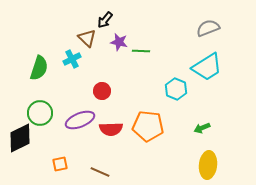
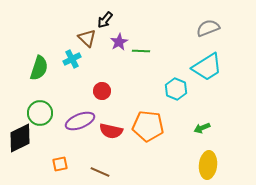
purple star: rotated 30 degrees clockwise
purple ellipse: moved 1 px down
red semicircle: moved 2 px down; rotated 15 degrees clockwise
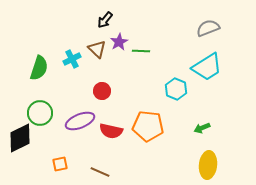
brown triangle: moved 10 px right, 11 px down
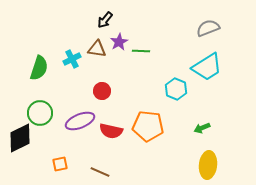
brown triangle: rotated 36 degrees counterclockwise
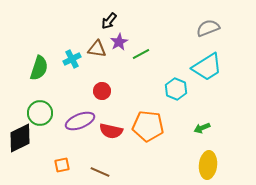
black arrow: moved 4 px right, 1 px down
green line: moved 3 px down; rotated 30 degrees counterclockwise
orange square: moved 2 px right, 1 px down
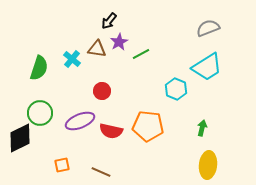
cyan cross: rotated 24 degrees counterclockwise
green arrow: rotated 126 degrees clockwise
brown line: moved 1 px right
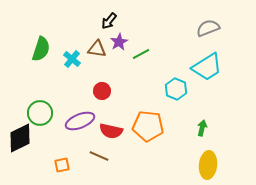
green semicircle: moved 2 px right, 19 px up
brown line: moved 2 px left, 16 px up
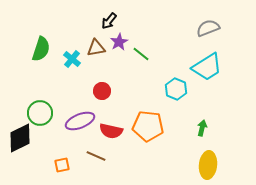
brown triangle: moved 1 px left, 1 px up; rotated 18 degrees counterclockwise
green line: rotated 66 degrees clockwise
brown line: moved 3 px left
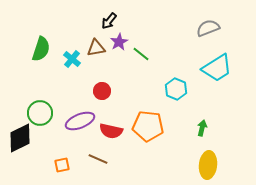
cyan trapezoid: moved 10 px right, 1 px down
brown line: moved 2 px right, 3 px down
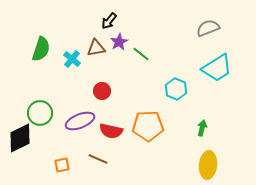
orange pentagon: rotated 8 degrees counterclockwise
